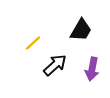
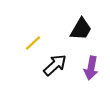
black trapezoid: moved 1 px up
purple arrow: moved 1 px left, 1 px up
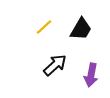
yellow line: moved 11 px right, 16 px up
purple arrow: moved 7 px down
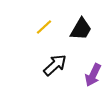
purple arrow: moved 2 px right; rotated 15 degrees clockwise
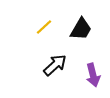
purple arrow: rotated 40 degrees counterclockwise
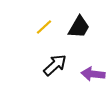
black trapezoid: moved 2 px left, 2 px up
purple arrow: moved 1 px up; rotated 110 degrees clockwise
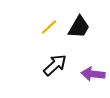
yellow line: moved 5 px right
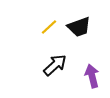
black trapezoid: rotated 40 degrees clockwise
purple arrow: moved 1 px left, 2 px down; rotated 70 degrees clockwise
